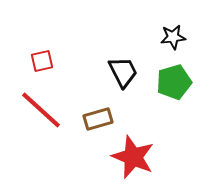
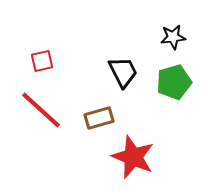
brown rectangle: moved 1 px right, 1 px up
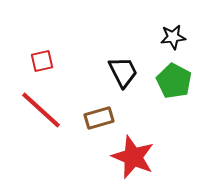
green pentagon: moved 1 px up; rotated 28 degrees counterclockwise
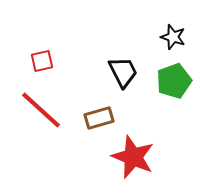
black star: rotated 25 degrees clockwise
green pentagon: rotated 24 degrees clockwise
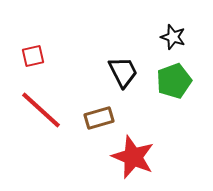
red square: moved 9 px left, 5 px up
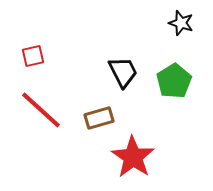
black star: moved 8 px right, 14 px up
green pentagon: rotated 12 degrees counterclockwise
red star: rotated 12 degrees clockwise
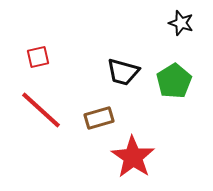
red square: moved 5 px right, 1 px down
black trapezoid: rotated 132 degrees clockwise
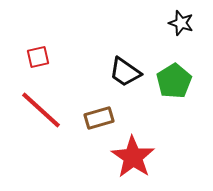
black trapezoid: moved 2 px right; rotated 20 degrees clockwise
